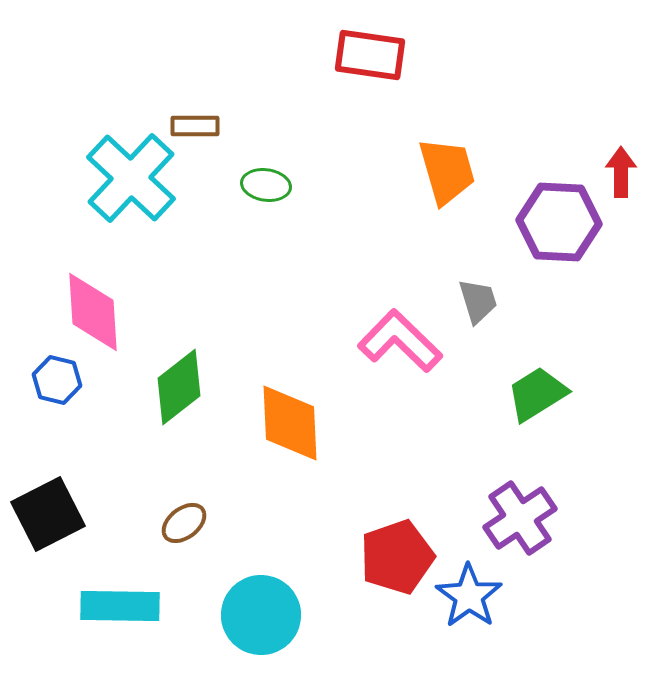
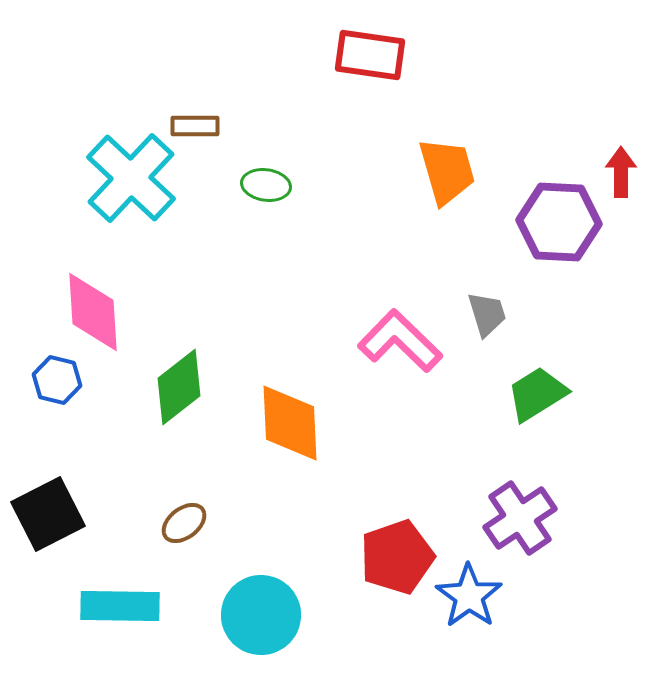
gray trapezoid: moved 9 px right, 13 px down
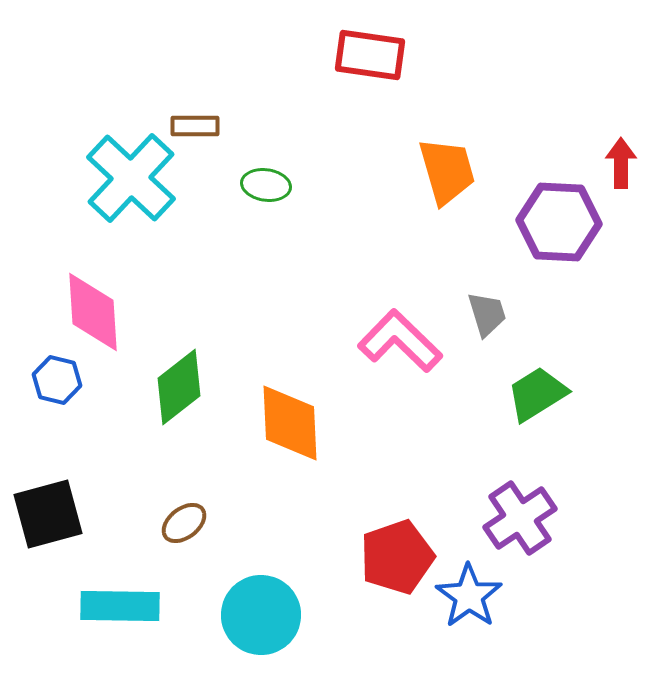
red arrow: moved 9 px up
black square: rotated 12 degrees clockwise
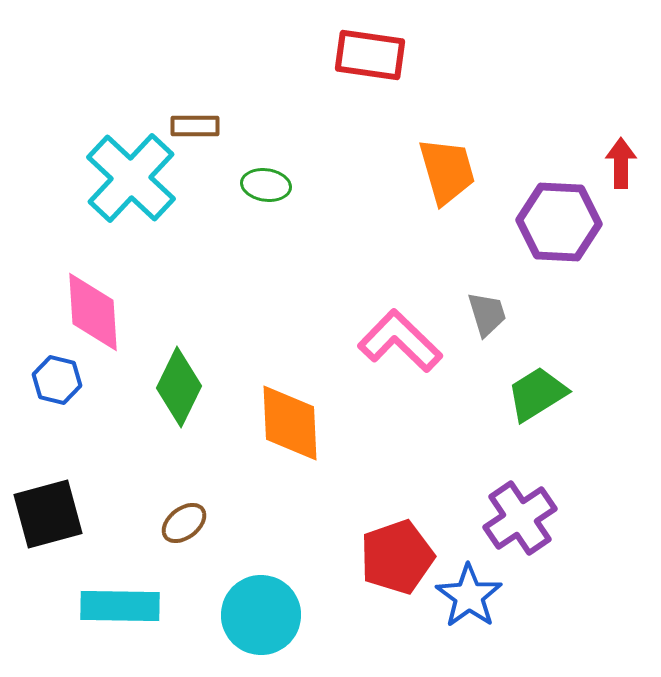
green diamond: rotated 26 degrees counterclockwise
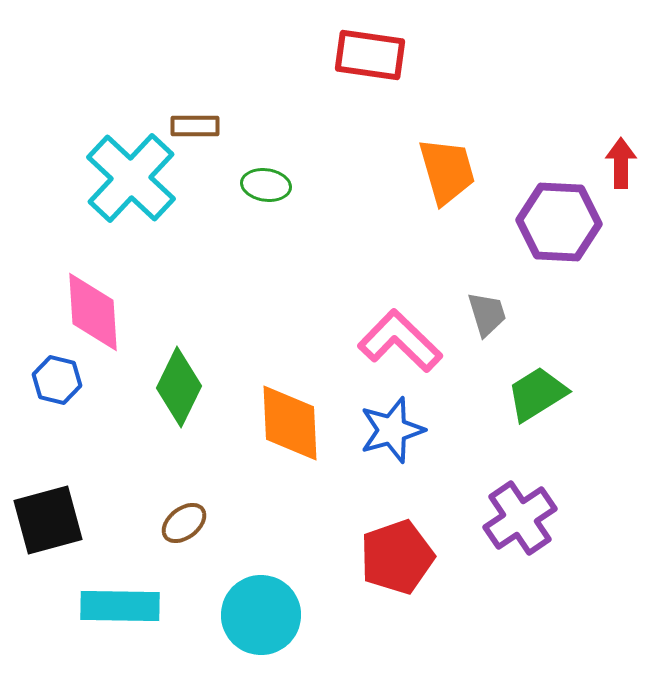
black square: moved 6 px down
blue star: moved 77 px left, 166 px up; rotated 20 degrees clockwise
